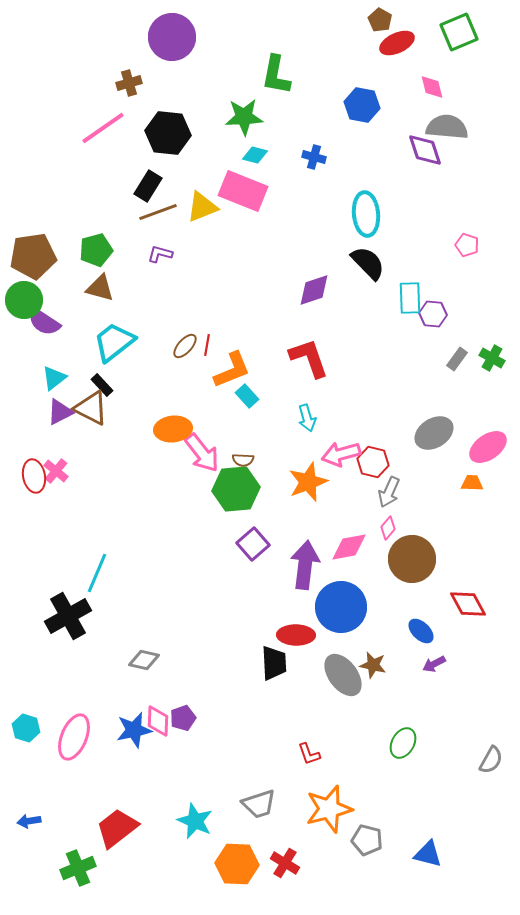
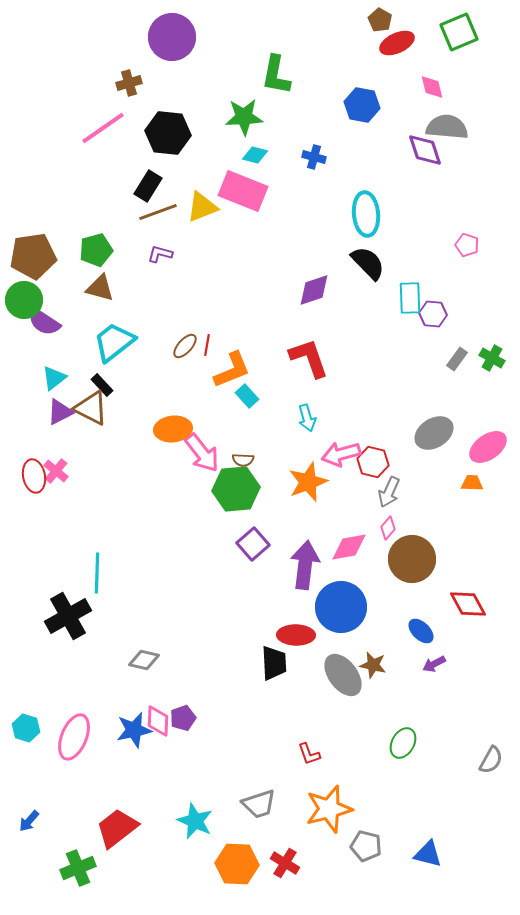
cyan line at (97, 573): rotated 21 degrees counterclockwise
blue arrow at (29, 821): rotated 40 degrees counterclockwise
gray pentagon at (367, 840): moved 1 px left, 6 px down
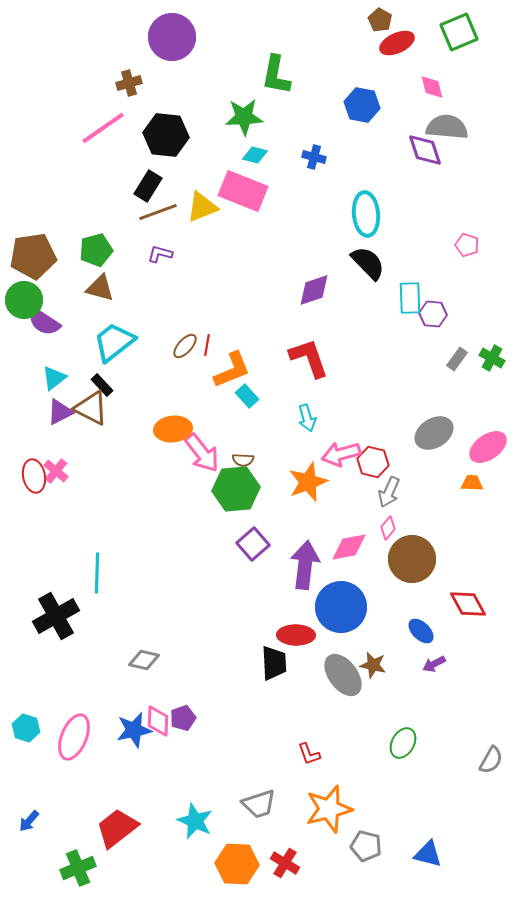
black hexagon at (168, 133): moved 2 px left, 2 px down
black cross at (68, 616): moved 12 px left
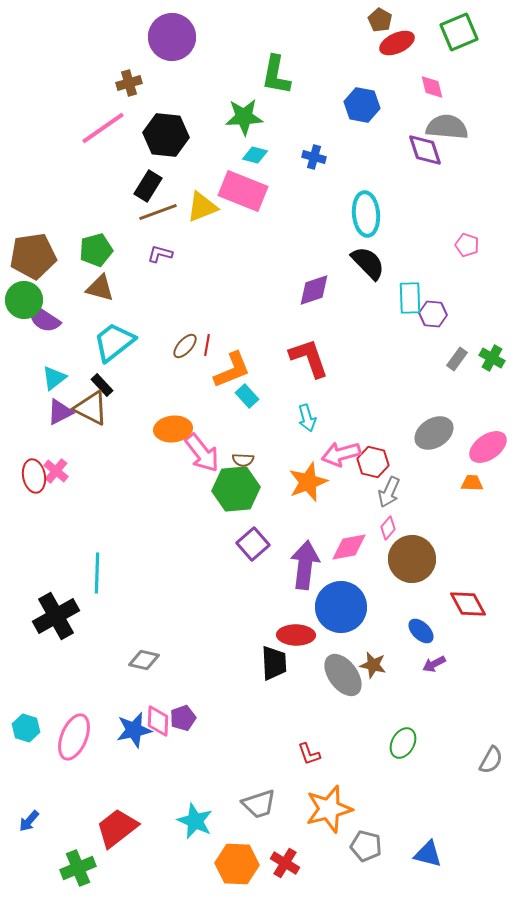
purple semicircle at (44, 322): moved 3 px up
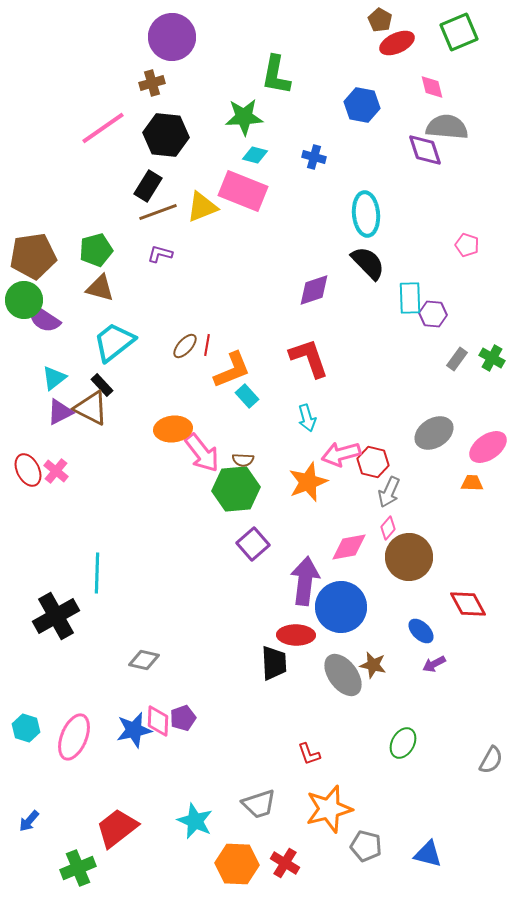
brown cross at (129, 83): moved 23 px right
red ellipse at (34, 476): moved 6 px left, 6 px up; rotated 16 degrees counterclockwise
brown circle at (412, 559): moved 3 px left, 2 px up
purple arrow at (305, 565): moved 16 px down
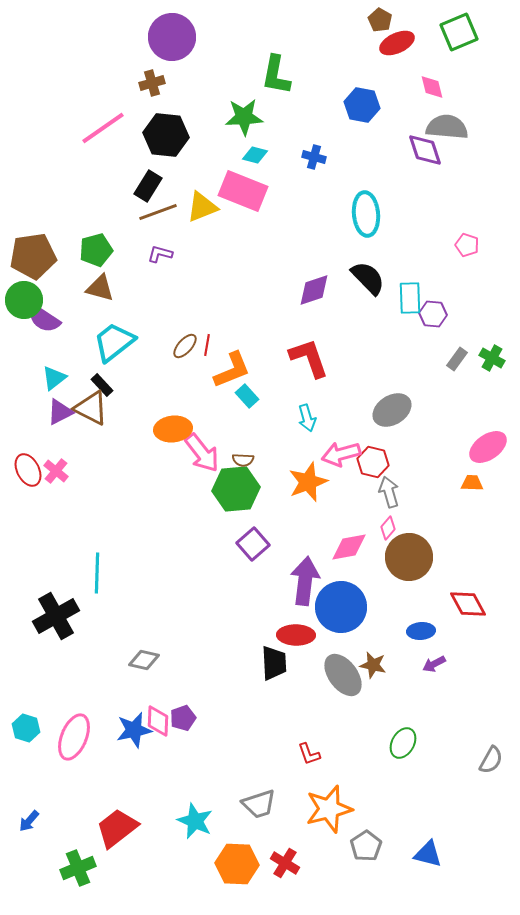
black semicircle at (368, 263): moved 15 px down
gray ellipse at (434, 433): moved 42 px left, 23 px up
gray arrow at (389, 492): rotated 140 degrees clockwise
blue ellipse at (421, 631): rotated 48 degrees counterclockwise
gray pentagon at (366, 846): rotated 24 degrees clockwise
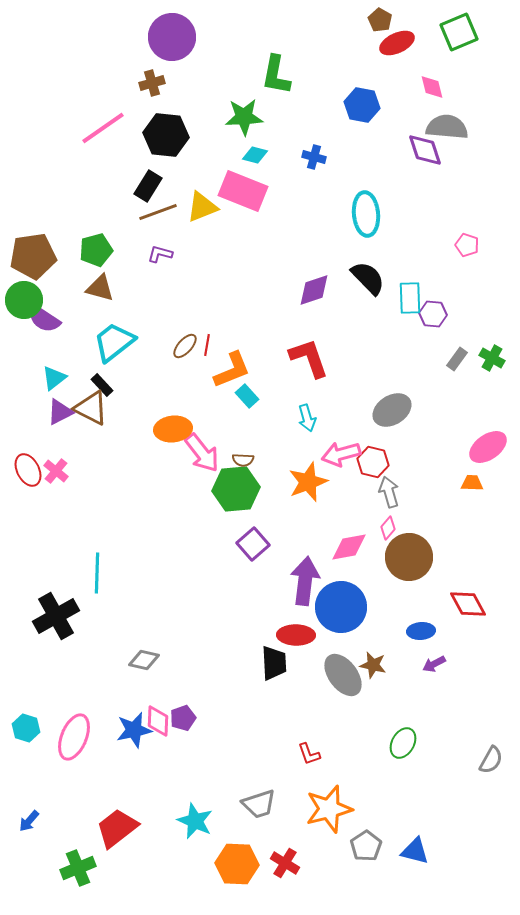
blue triangle at (428, 854): moved 13 px left, 3 px up
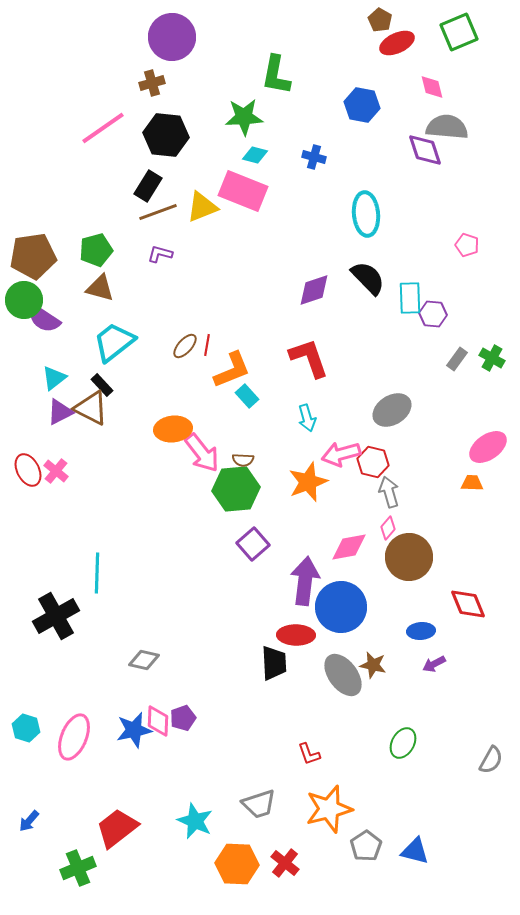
red diamond at (468, 604): rotated 6 degrees clockwise
red cross at (285, 863): rotated 8 degrees clockwise
